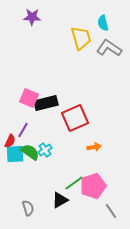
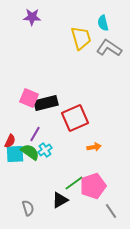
purple line: moved 12 px right, 4 px down
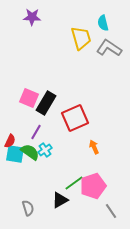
black rectangle: rotated 45 degrees counterclockwise
purple line: moved 1 px right, 2 px up
orange arrow: rotated 104 degrees counterclockwise
cyan square: rotated 12 degrees clockwise
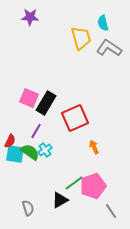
purple star: moved 2 px left
purple line: moved 1 px up
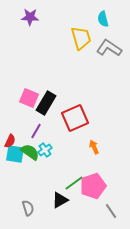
cyan semicircle: moved 4 px up
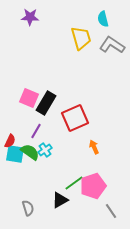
gray L-shape: moved 3 px right, 3 px up
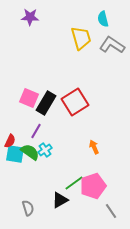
red square: moved 16 px up; rotated 8 degrees counterclockwise
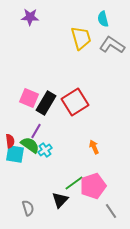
red semicircle: rotated 32 degrees counterclockwise
green semicircle: moved 7 px up
black triangle: rotated 18 degrees counterclockwise
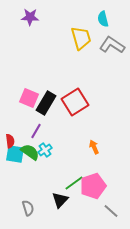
green semicircle: moved 7 px down
gray line: rotated 14 degrees counterclockwise
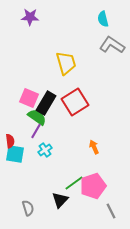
yellow trapezoid: moved 15 px left, 25 px down
green semicircle: moved 7 px right, 35 px up
gray line: rotated 21 degrees clockwise
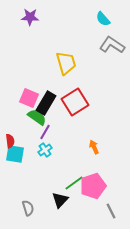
cyan semicircle: rotated 28 degrees counterclockwise
purple line: moved 9 px right, 1 px down
